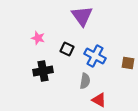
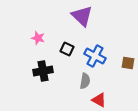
purple triangle: rotated 10 degrees counterclockwise
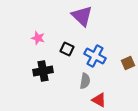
brown square: rotated 32 degrees counterclockwise
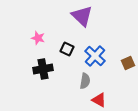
blue cross: rotated 15 degrees clockwise
black cross: moved 2 px up
